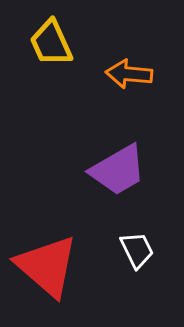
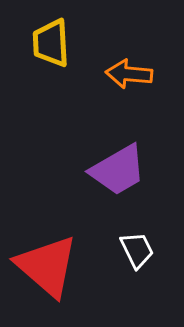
yellow trapezoid: rotated 21 degrees clockwise
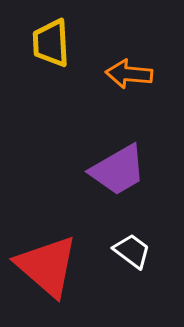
white trapezoid: moved 5 px left, 1 px down; rotated 27 degrees counterclockwise
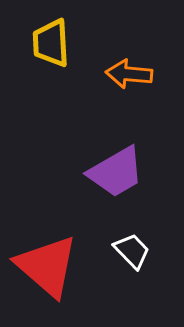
purple trapezoid: moved 2 px left, 2 px down
white trapezoid: rotated 9 degrees clockwise
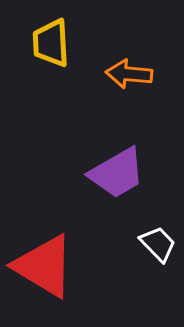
purple trapezoid: moved 1 px right, 1 px down
white trapezoid: moved 26 px right, 7 px up
red triangle: moved 3 px left; rotated 10 degrees counterclockwise
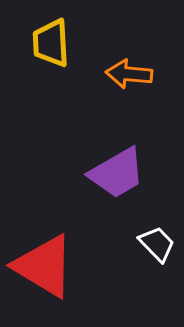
white trapezoid: moved 1 px left
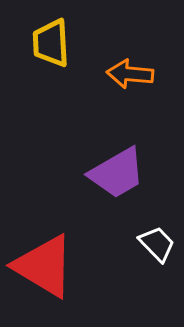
orange arrow: moved 1 px right
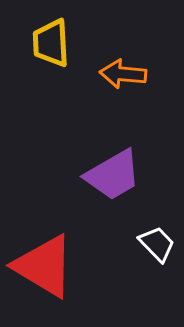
orange arrow: moved 7 px left
purple trapezoid: moved 4 px left, 2 px down
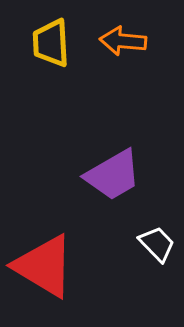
orange arrow: moved 33 px up
